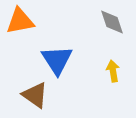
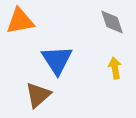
yellow arrow: moved 2 px right, 3 px up
brown triangle: moved 3 px right; rotated 44 degrees clockwise
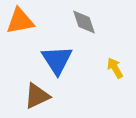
gray diamond: moved 28 px left
yellow arrow: rotated 20 degrees counterclockwise
brown triangle: moved 1 px left, 1 px down; rotated 16 degrees clockwise
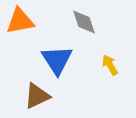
yellow arrow: moved 5 px left, 3 px up
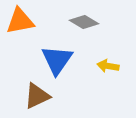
gray diamond: rotated 40 degrees counterclockwise
blue triangle: rotated 8 degrees clockwise
yellow arrow: moved 2 px left, 1 px down; rotated 50 degrees counterclockwise
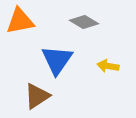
brown triangle: rotated 8 degrees counterclockwise
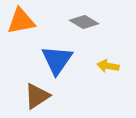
orange triangle: moved 1 px right
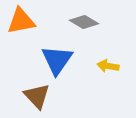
brown triangle: rotated 40 degrees counterclockwise
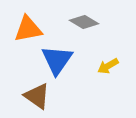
orange triangle: moved 7 px right, 8 px down
yellow arrow: rotated 40 degrees counterclockwise
brown triangle: rotated 12 degrees counterclockwise
